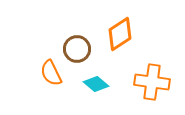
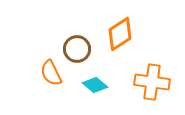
cyan diamond: moved 1 px left, 1 px down
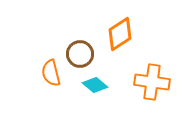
brown circle: moved 3 px right, 5 px down
orange semicircle: rotated 12 degrees clockwise
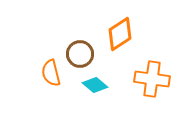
orange cross: moved 3 px up
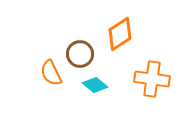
orange semicircle: rotated 12 degrees counterclockwise
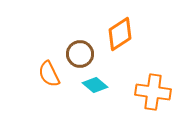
orange semicircle: moved 2 px left, 1 px down
orange cross: moved 1 px right, 13 px down
